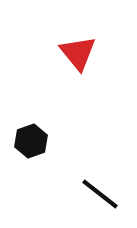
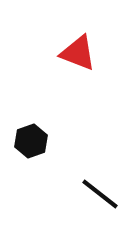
red triangle: rotated 30 degrees counterclockwise
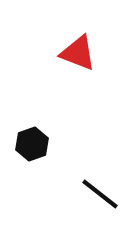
black hexagon: moved 1 px right, 3 px down
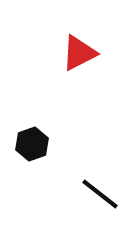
red triangle: moved 1 px right; rotated 48 degrees counterclockwise
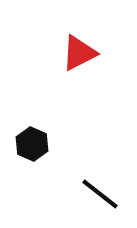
black hexagon: rotated 16 degrees counterclockwise
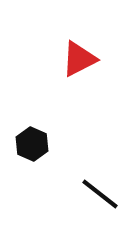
red triangle: moved 6 px down
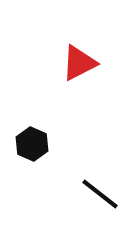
red triangle: moved 4 px down
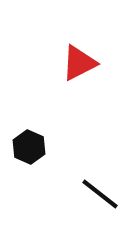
black hexagon: moved 3 px left, 3 px down
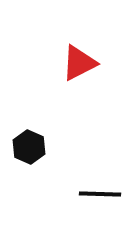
black line: rotated 36 degrees counterclockwise
